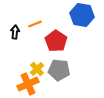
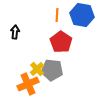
orange line: moved 22 px right, 9 px up; rotated 64 degrees counterclockwise
red pentagon: moved 5 px right, 1 px down
gray pentagon: moved 7 px left
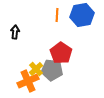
blue hexagon: rotated 20 degrees counterclockwise
red pentagon: moved 11 px down
yellow cross: moved 1 px left
orange cross: moved 3 px up
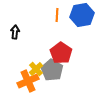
gray pentagon: rotated 25 degrees clockwise
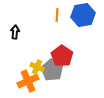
blue hexagon: moved 1 px right
red pentagon: moved 1 px right, 3 px down
yellow cross: moved 1 px right, 2 px up; rotated 24 degrees counterclockwise
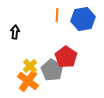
blue hexagon: moved 4 px down
red pentagon: moved 4 px right, 1 px down
yellow cross: moved 7 px left, 1 px up; rotated 24 degrees clockwise
orange cross: rotated 30 degrees counterclockwise
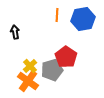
black arrow: rotated 16 degrees counterclockwise
gray pentagon: rotated 25 degrees clockwise
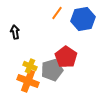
orange line: moved 2 px up; rotated 32 degrees clockwise
yellow cross: rotated 24 degrees counterclockwise
orange cross: rotated 15 degrees counterclockwise
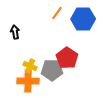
blue hexagon: rotated 10 degrees clockwise
red pentagon: moved 1 px right, 1 px down
gray pentagon: rotated 15 degrees clockwise
orange cross: rotated 20 degrees counterclockwise
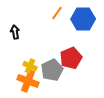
red pentagon: moved 4 px right; rotated 15 degrees clockwise
gray pentagon: rotated 25 degrees counterclockwise
orange cross: rotated 20 degrees clockwise
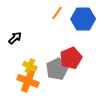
black arrow: moved 6 px down; rotated 56 degrees clockwise
gray pentagon: moved 5 px right, 1 px up
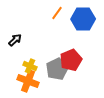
black arrow: moved 2 px down
red pentagon: moved 2 px down
